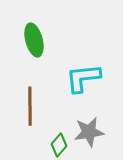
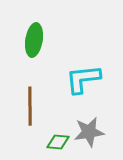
green ellipse: rotated 24 degrees clockwise
cyan L-shape: moved 1 px down
green diamond: moved 1 px left, 3 px up; rotated 55 degrees clockwise
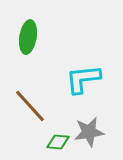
green ellipse: moved 6 px left, 3 px up
brown line: rotated 42 degrees counterclockwise
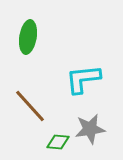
gray star: moved 1 px right, 3 px up
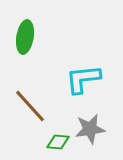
green ellipse: moved 3 px left
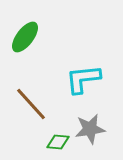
green ellipse: rotated 28 degrees clockwise
brown line: moved 1 px right, 2 px up
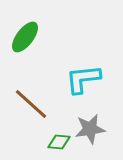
brown line: rotated 6 degrees counterclockwise
green diamond: moved 1 px right
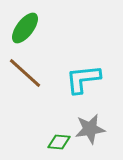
green ellipse: moved 9 px up
brown line: moved 6 px left, 31 px up
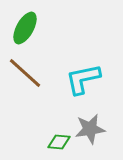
green ellipse: rotated 8 degrees counterclockwise
cyan L-shape: rotated 6 degrees counterclockwise
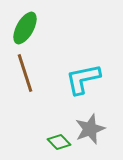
brown line: rotated 30 degrees clockwise
gray star: rotated 12 degrees counterclockwise
green diamond: rotated 40 degrees clockwise
